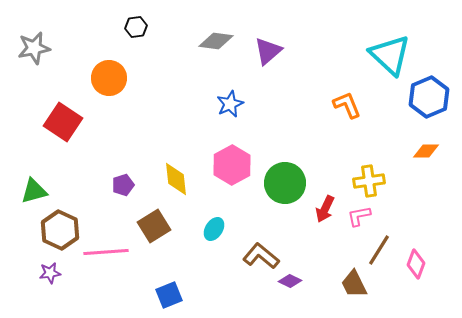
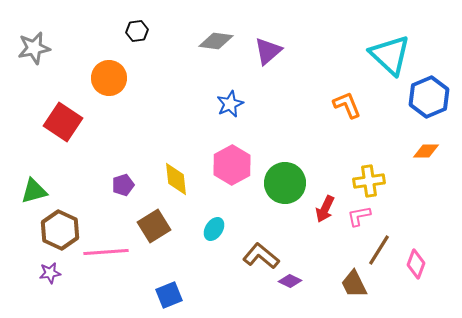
black hexagon: moved 1 px right, 4 px down
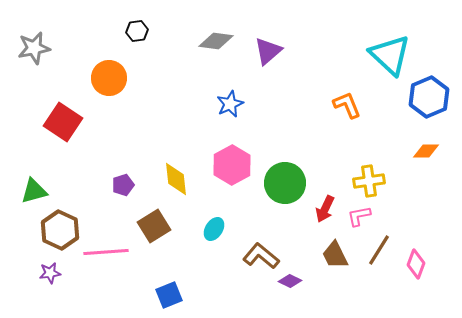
brown trapezoid: moved 19 px left, 29 px up
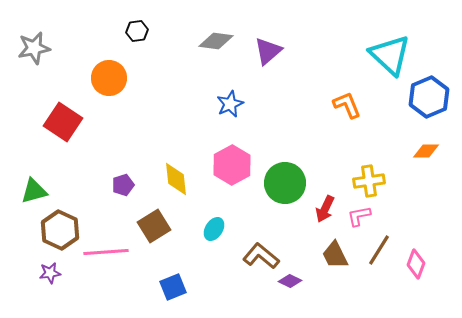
blue square: moved 4 px right, 8 px up
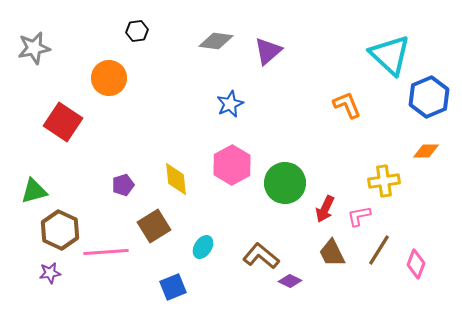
yellow cross: moved 15 px right
cyan ellipse: moved 11 px left, 18 px down
brown trapezoid: moved 3 px left, 2 px up
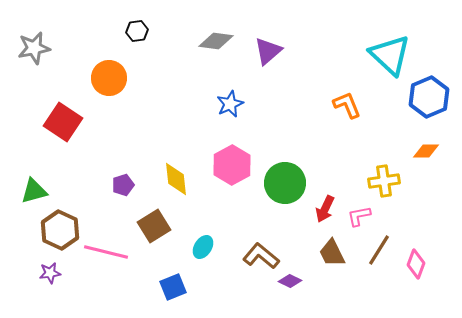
pink line: rotated 18 degrees clockwise
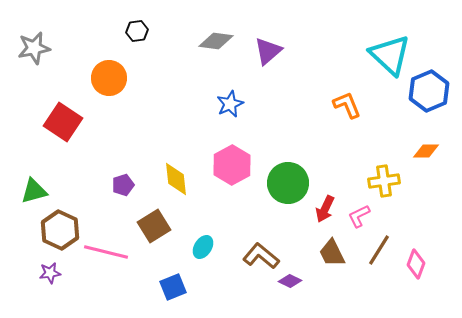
blue hexagon: moved 6 px up
green circle: moved 3 px right
pink L-shape: rotated 15 degrees counterclockwise
